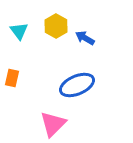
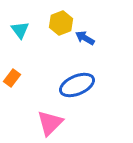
yellow hexagon: moved 5 px right, 3 px up; rotated 10 degrees clockwise
cyan triangle: moved 1 px right, 1 px up
orange rectangle: rotated 24 degrees clockwise
pink triangle: moved 3 px left, 1 px up
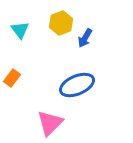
blue arrow: rotated 90 degrees counterclockwise
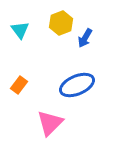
orange rectangle: moved 7 px right, 7 px down
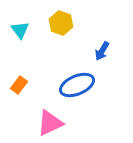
yellow hexagon: rotated 20 degrees counterclockwise
blue arrow: moved 17 px right, 13 px down
pink triangle: rotated 20 degrees clockwise
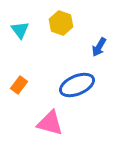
blue arrow: moved 3 px left, 4 px up
pink triangle: rotated 40 degrees clockwise
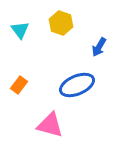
pink triangle: moved 2 px down
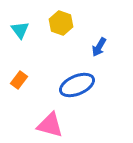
orange rectangle: moved 5 px up
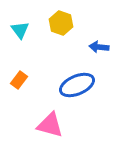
blue arrow: rotated 66 degrees clockwise
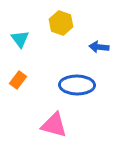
cyan triangle: moved 9 px down
orange rectangle: moved 1 px left
blue ellipse: rotated 24 degrees clockwise
pink triangle: moved 4 px right
